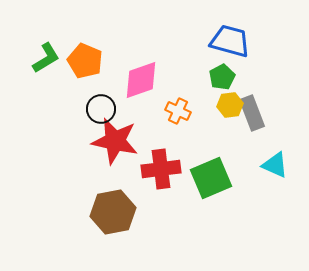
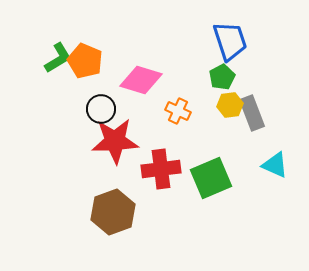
blue trapezoid: rotated 57 degrees clockwise
green L-shape: moved 12 px right
pink diamond: rotated 36 degrees clockwise
red star: rotated 15 degrees counterclockwise
brown hexagon: rotated 9 degrees counterclockwise
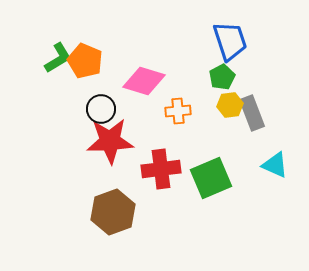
pink diamond: moved 3 px right, 1 px down
orange cross: rotated 30 degrees counterclockwise
red star: moved 5 px left
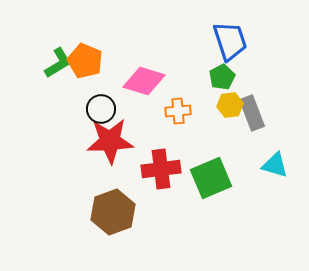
green L-shape: moved 5 px down
cyan triangle: rotated 8 degrees counterclockwise
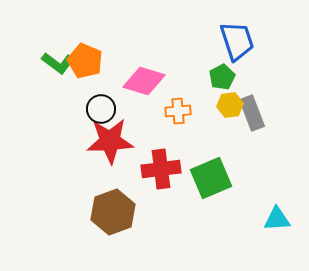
blue trapezoid: moved 7 px right
green L-shape: rotated 68 degrees clockwise
cyan triangle: moved 2 px right, 54 px down; rotated 20 degrees counterclockwise
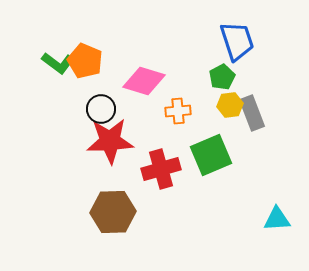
red cross: rotated 9 degrees counterclockwise
green square: moved 23 px up
brown hexagon: rotated 18 degrees clockwise
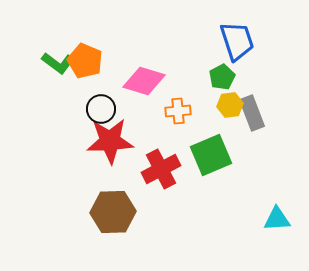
red cross: rotated 12 degrees counterclockwise
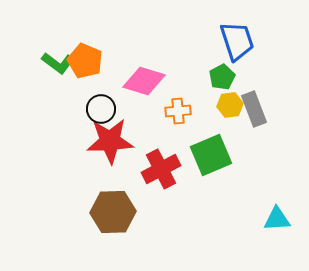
gray rectangle: moved 2 px right, 4 px up
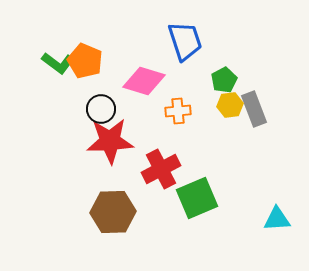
blue trapezoid: moved 52 px left
green pentagon: moved 2 px right, 3 px down
green square: moved 14 px left, 43 px down
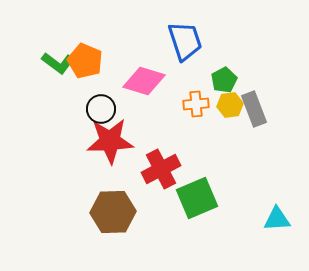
orange cross: moved 18 px right, 7 px up
